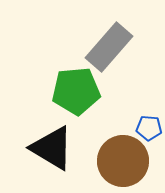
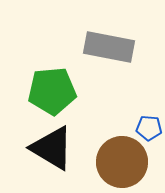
gray rectangle: rotated 60 degrees clockwise
green pentagon: moved 24 px left
brown circle: moved 1 px left, 1 px down
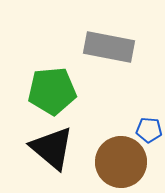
blue pentagon: moved 2 px down
black triangle: rotated 9 degrees clockwise
brown circle: moved 1 px left
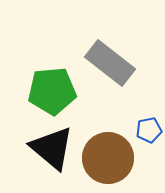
gray rectangle: moved 1 px right, 16 px down; rotated 27 degrees clockwise
blue pentagon: rotated 15 degrees counterclockwise
brown circle: moved 13 px left, 4 px up
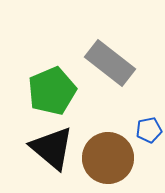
green pentagon: rotated 18 degrees counterclockwise
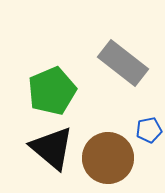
gray rectangle: moved 13 px right
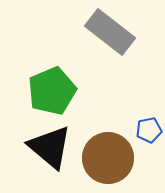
gray rectangle: moved 13 px left, 31 px up
black triangle: moved 2 px left, 1 px up
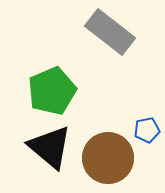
blue pentagon: moved 2 px left
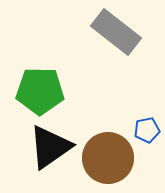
gray rectangle: moved 6 px right
green pentagon: moved 12 px left; rotated 24 degrees clockwise
black triangle: rotated 45 degrees clockwise
